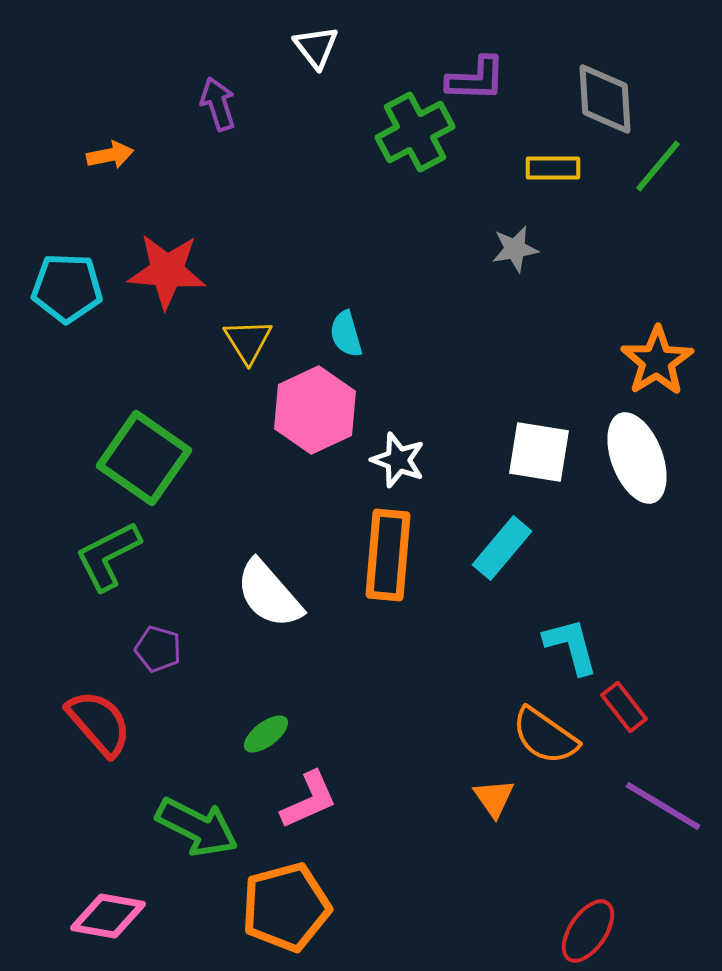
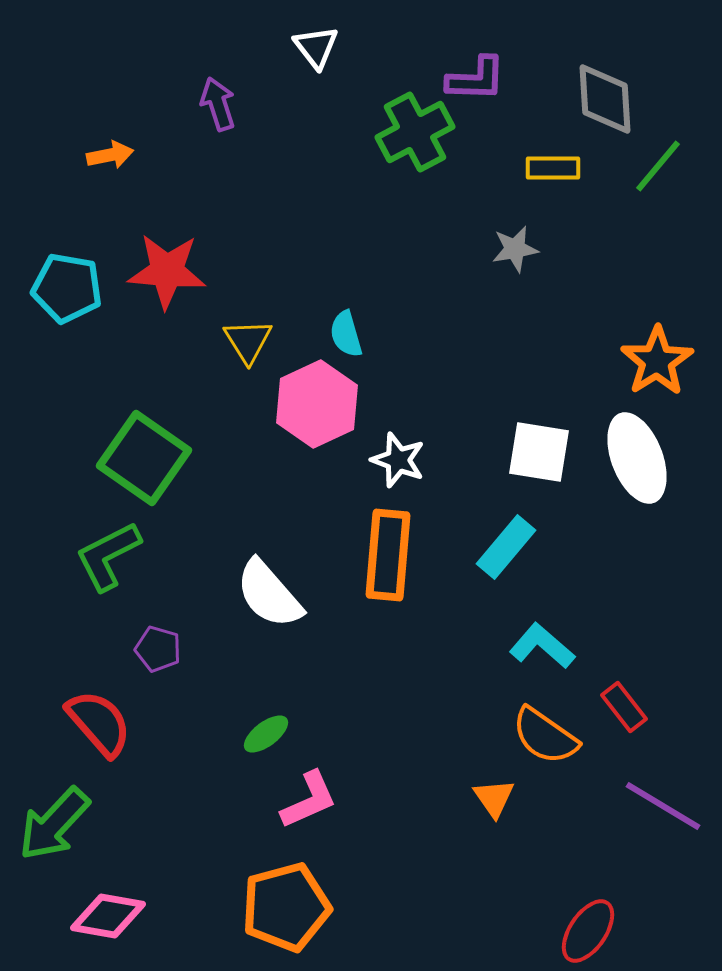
cyan pentagon: rotated 8 degrees clockwise
pink hexagon: moved 2 px right, 6 px up
cyan rectangle: moved 4 px right, 1 px up
cyan L-shape: moved 29 px left; rotated 34 degrees counterclockwise
green arrow: moved 143 px left, 3 px up; rotated 106 degrees clockwise
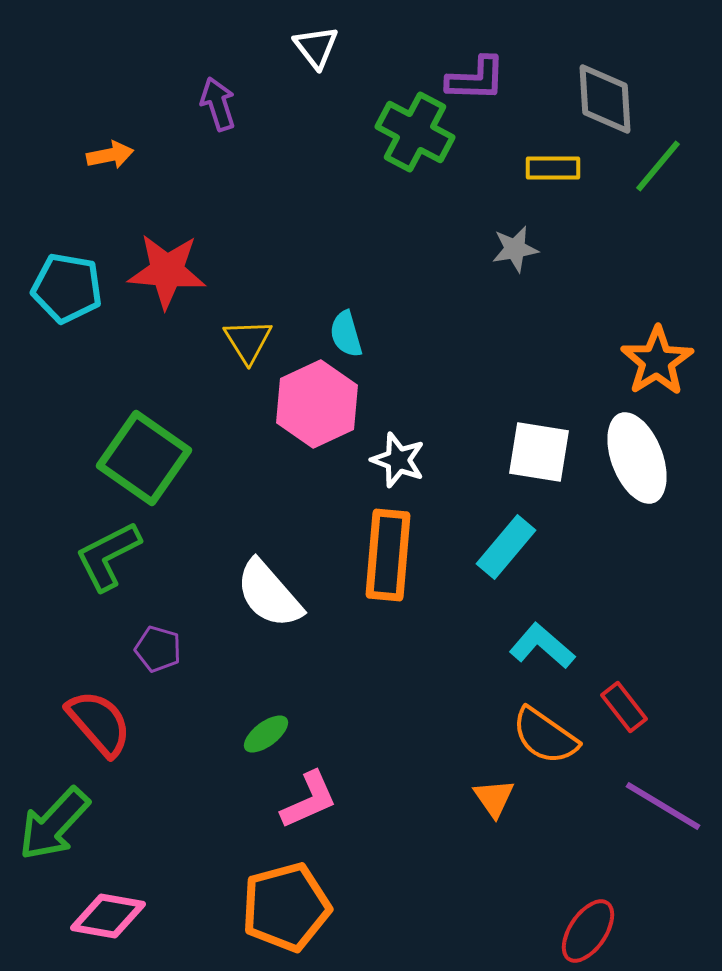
green cross: rotated 34 degrees counterclockwise
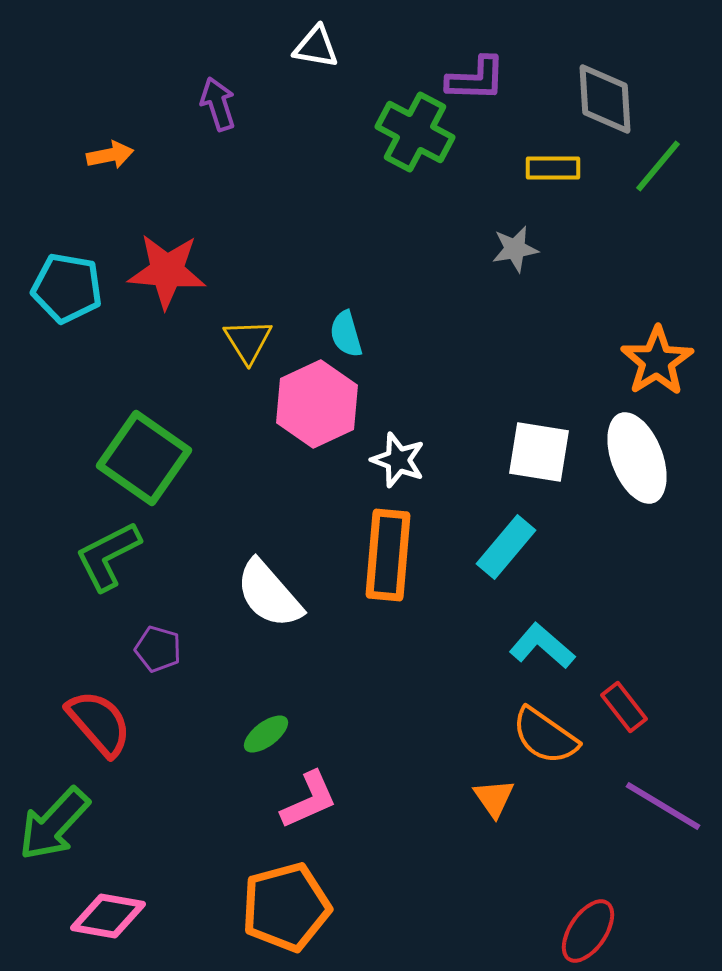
white triangle: rotated 42 degrees counterclockwise
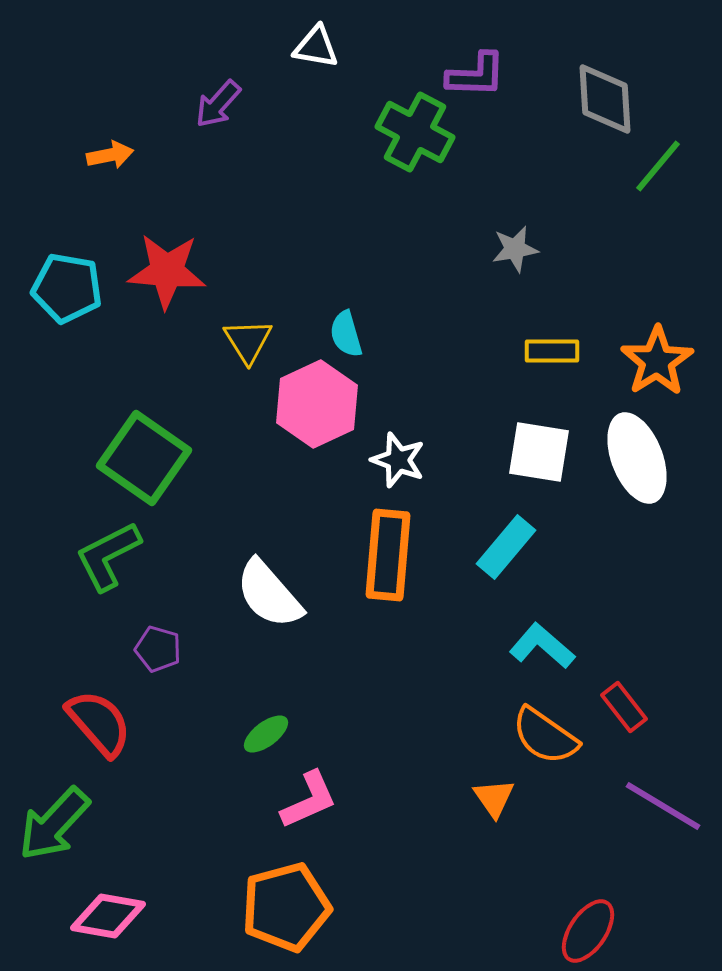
purple L-shape: moved 4 px up
purple arrow: rotated 120 degrees counterclockwise
yellow rectangle: moved 1 px left, 183 px down
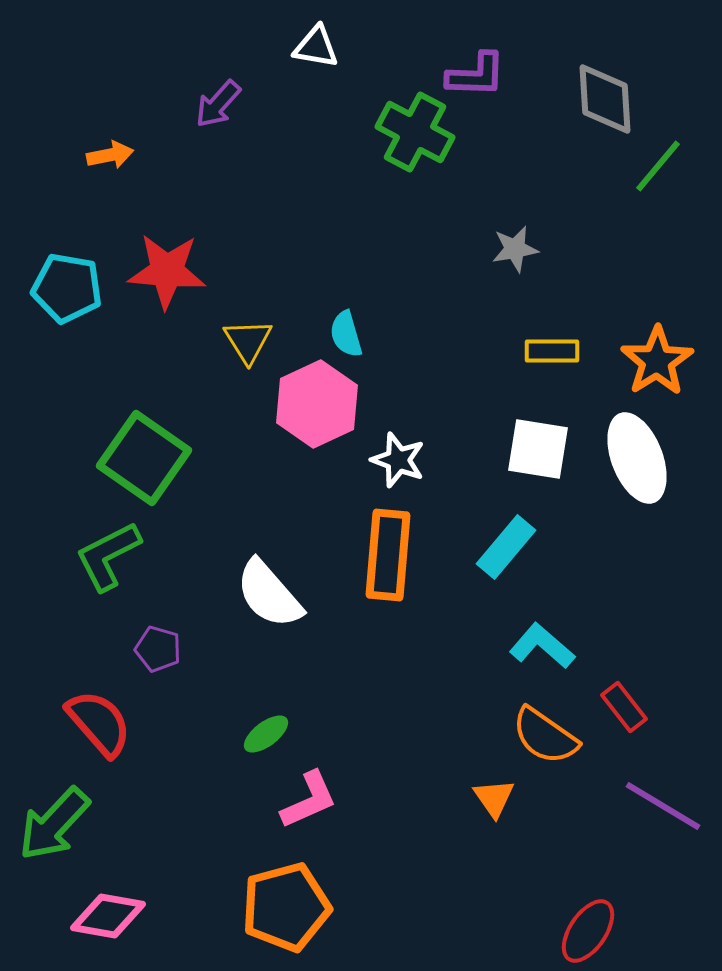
white square: moved 1 px left, 3 px up
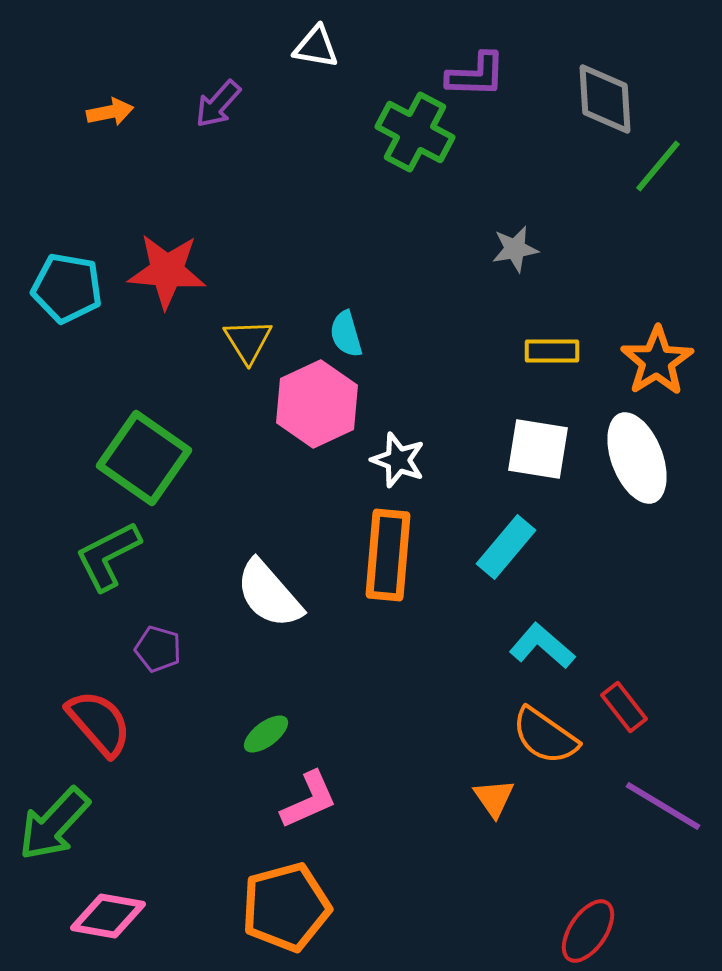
orange arrow: moved 43 px up
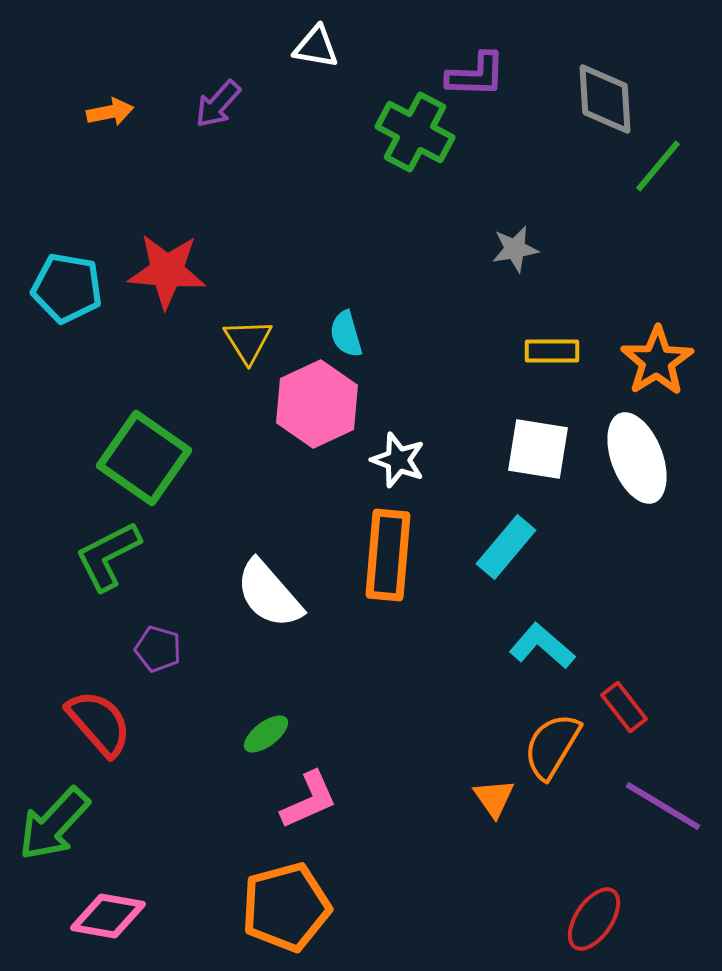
orange semicircle: moved 7 px right, 10 px down; rotated 86 degrees clockwise
red ellipse: moved 6 px right, 12 px up
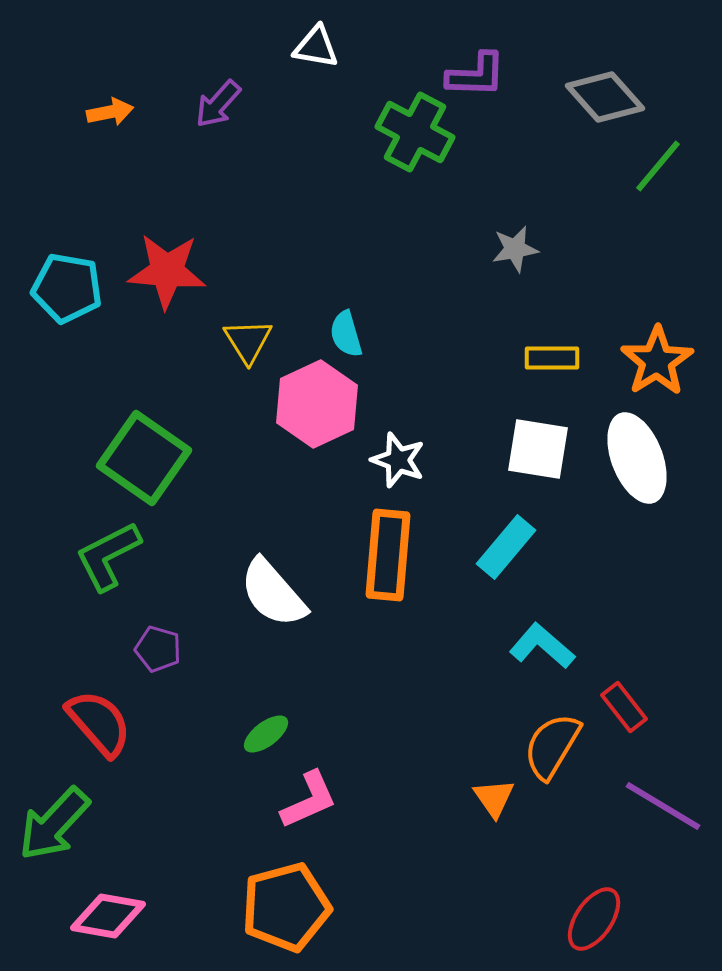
gray diamond: moved 2 px up; rotated 38 degrees counterclockwise
yellow rectangle: moved 7 px down
white semicircle: moved 4 px right, 1 px up
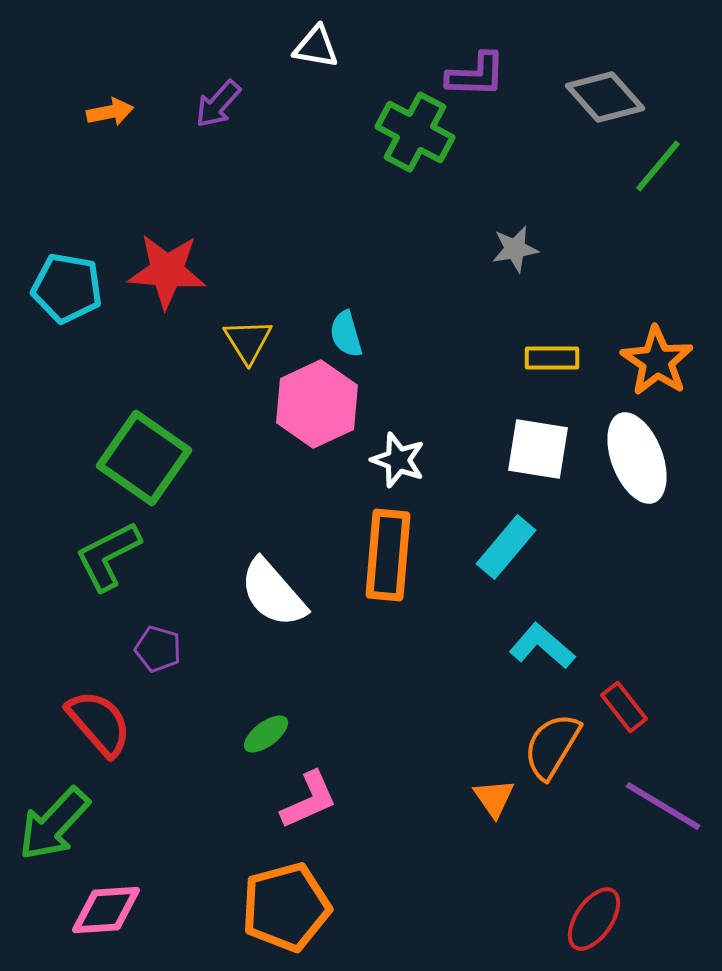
orange star: rotated 6 degrees counterclockwise
pink diamond: moved 2 px left, 6 px up; rotated 14 degrees counterclockwise
